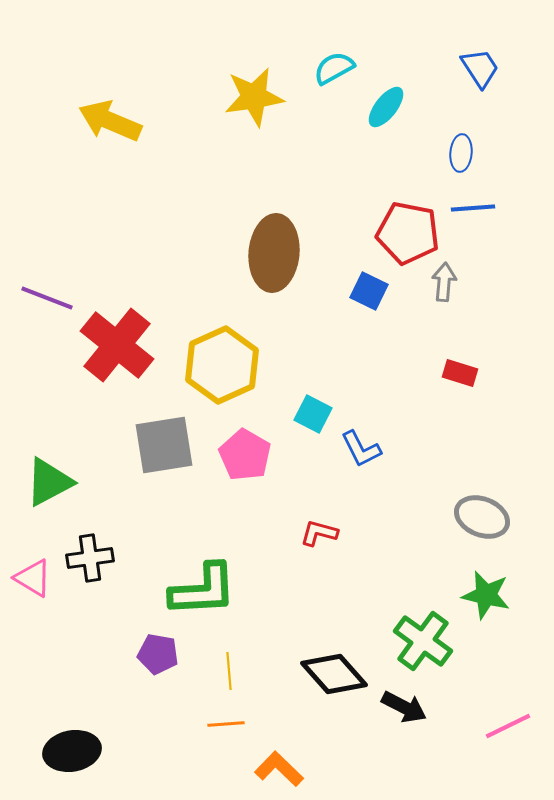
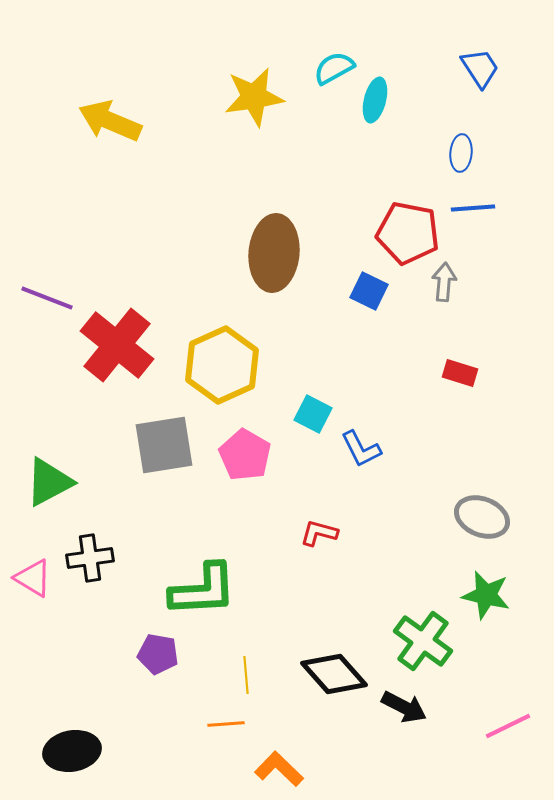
cyan ellipse: moved 11 px left, 7 px up; rotated 24 degrees counterclockwise
yellow line: moved 17 px right, 4 px down
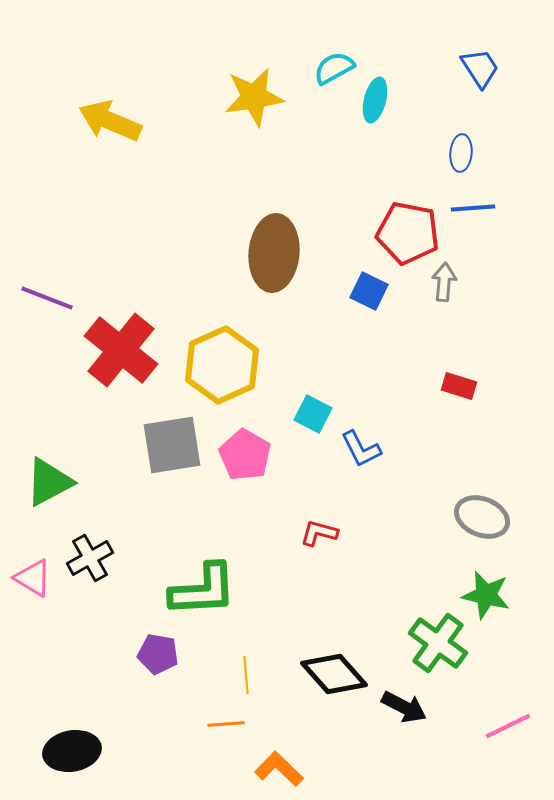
red cross: moved 4 px right, 5 px down
red rectangle: moved 1 px left, 13 px down
gray square: moved 8 px right
black cross: rotated 21 degrees counterclockwise
green cross: moved 15 px right, 2 px down
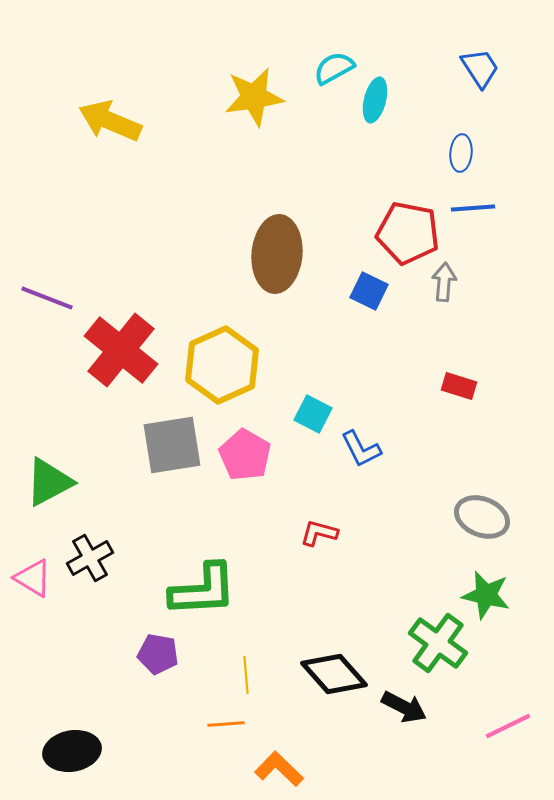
brown ellipse: moved 3 px right, 1 px down
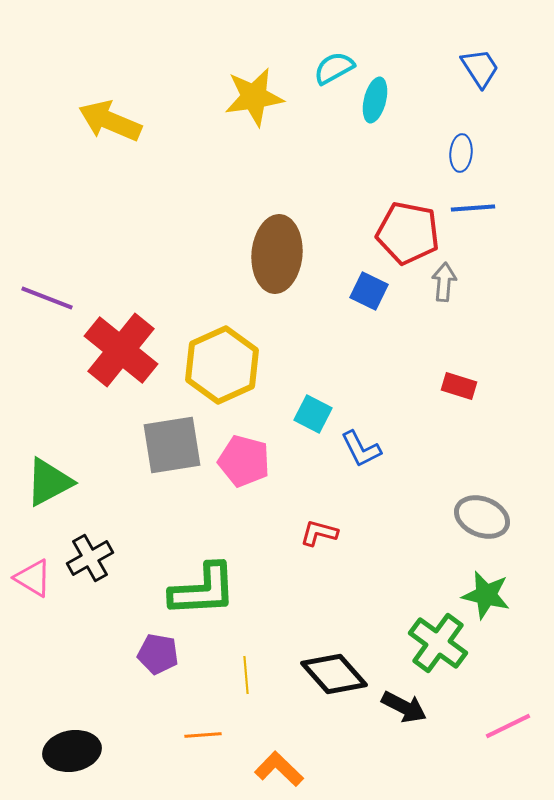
pink pentagon: moved 1 px left, 6 px down; rotated 15 degrees counterclockwise
orange line: moved 23 px left, 11 px down
